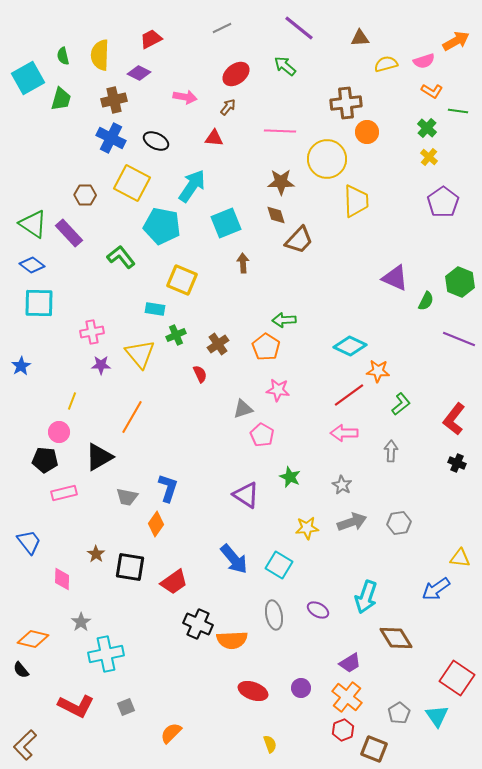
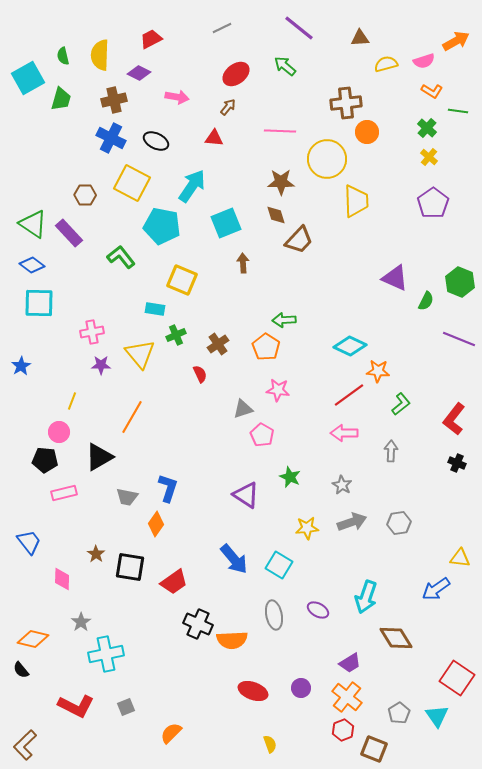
pink arrow at (185, 97): moved 8 px left
purple pentagon at (443, 202): moved 10 px left, 1 px down
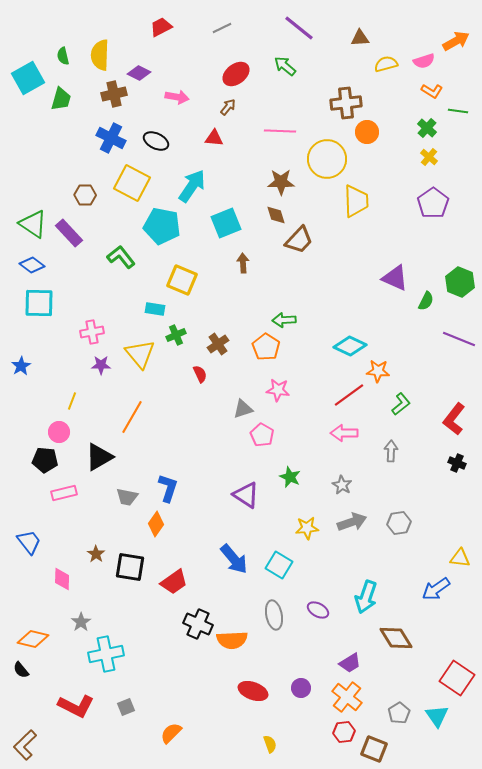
red trapezoid at (151, 39): moved 10 px right, 12 px up
brown cross at (114, 100): moved 6 px up
red hexagon at (343, 730): moved 1 px right, 2 px down; rotated 15 degrees clockwise
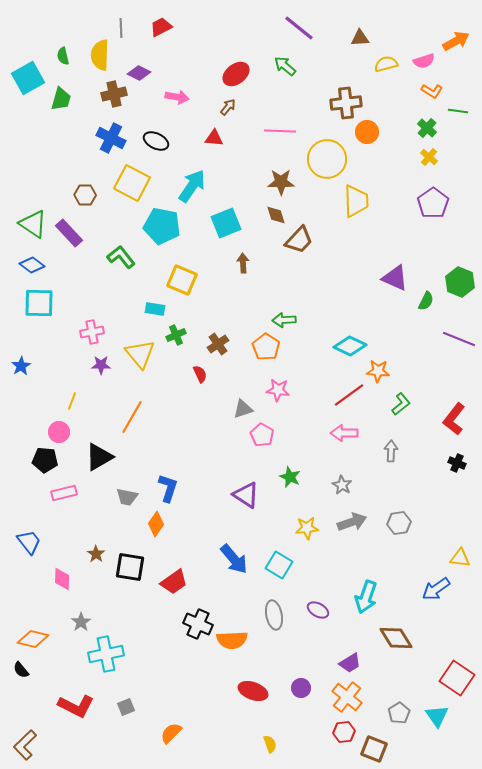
gray line at (222, 28): moved 101 px left; rotated 66 degrees counterclockwise
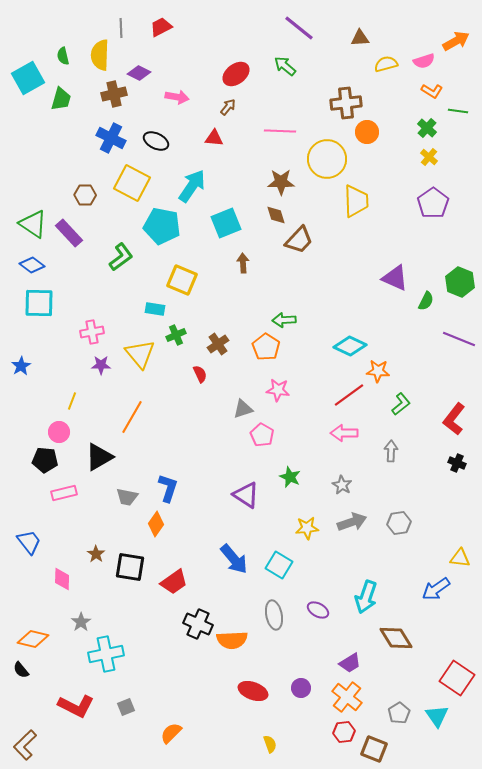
green L-shape at (121, 257): rotated 92 degrees clockwise
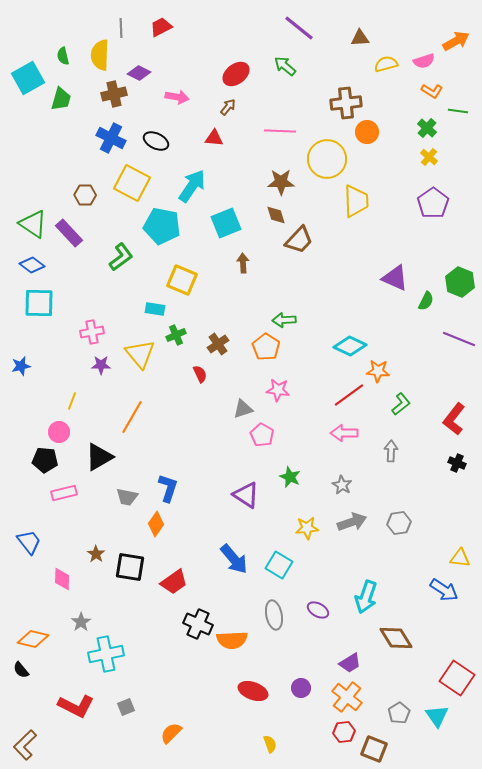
blue star at (21, 366): rotated 18 degrees clockwise
blue arrow at (436, 589): moved 8 px right, 1 px down; rotated 112 degrees counterclockwise
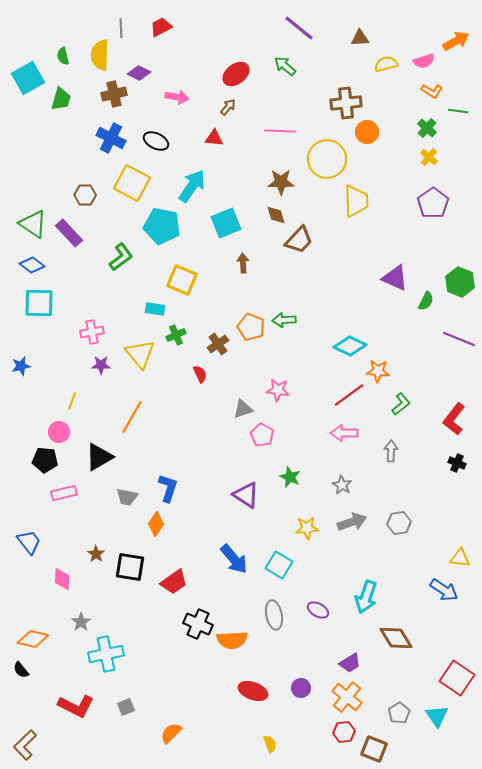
orange pentagon at (266, 347): moved 15 px left, 20 px up; rotated 12 degrees counterclockwise
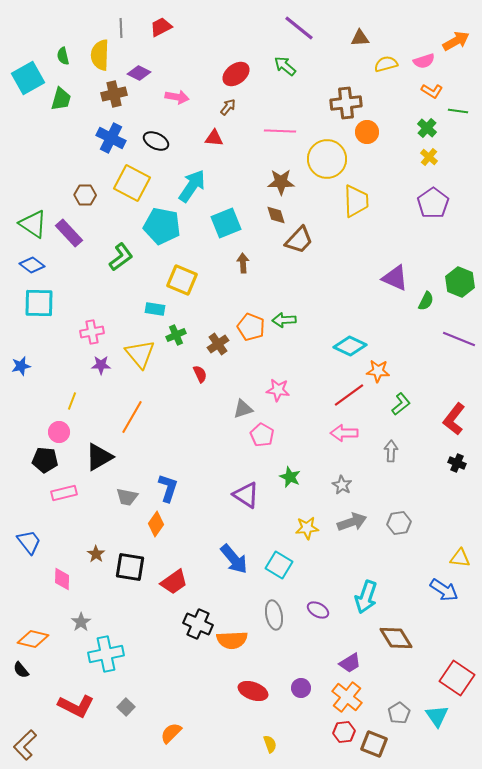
gray square at (126, 707): rotated 24 degrees counterclockwise
brown square at (374, 749): moved 5 px up
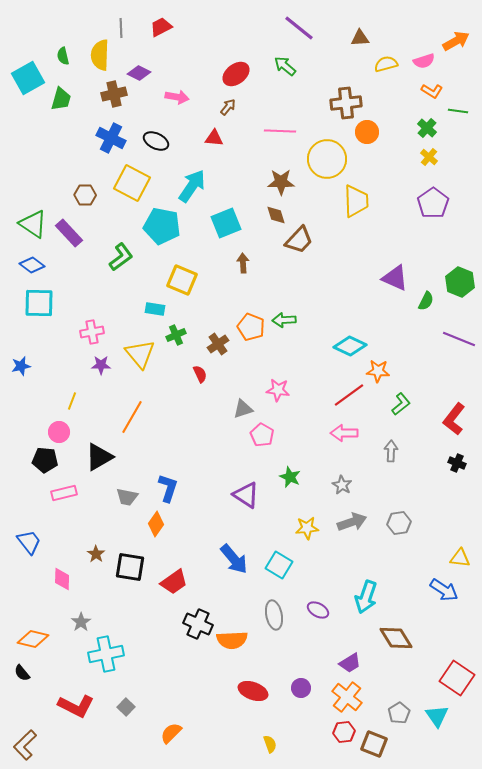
black semicircle at (21, 670): moved 1 px right, 3 px down
